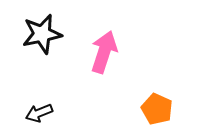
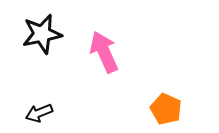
pink arrow: rotated 42 degrees counterclockwise
orange pentagon: moved 9 px right
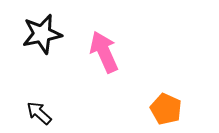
black arrow: rotated 64 degrees clockwise
